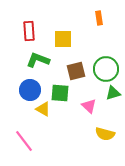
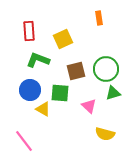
yellow square: rotated 24 degrees counterclockwise
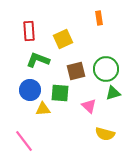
yellow triangle: rotated 35 degrees counterclockwise
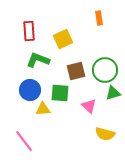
green circle: moved 1 px left, 1 px down
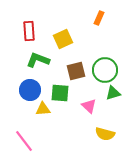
orange rectangle: rotated 32 degrees clockwise
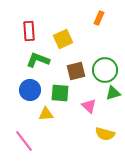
yellow triangle: moved 3 px right, 5 px down
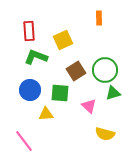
orange rectangle: rotated 24 degrees counterclockwise
yellow square: moved 1 px down
green L-shape: moved 2 px left, 3 px up
brown square: rotated 18 degrees counterclockwise
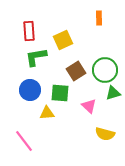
green L-shape: rotated 30 degrees counterclockwise
yellow triangle: moved 1 px right, 1 px up
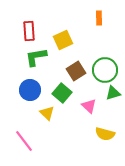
green square: moved 2 px right; rotated 36 degrees clockwise
yellow triangle: rotated 49 degrees clockwise
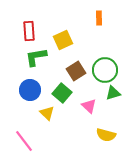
yellow semicircle: moved 1 px right, 1 px down
